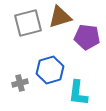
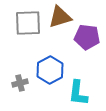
gray square: rotated 12 degrees clockwise
blue hexagon: rotated 12 degrees counterclockwise
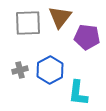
brown triangle: rotated 35 degrees counterclockwise
gray cross: moved 13 px up
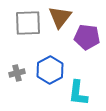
gray cross: moved 3 px left, 3 px down
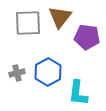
blue hexagon: moved 2 px left, 2 px down
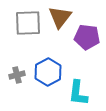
gray cross: moved 2 px down
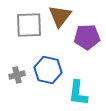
brown triangle: moved 1 px up
gray square: moved 1 px right, 2 px down
purple pentagon: rotated 10 degrees counterclockwise
blue hexagon: moved 2 px up; rotated 20 degrees counterclockwise
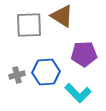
brown triangle: moved 2 px right; rotated 35 degrees counterclockwise
purple pentagon: moved 3 px left, 17 px down
blue hexagon: moved 2 px left, 2 px down; rotated 16 degrees counterclockwise
cyan L-shape: rotated 52 degrees counterclockwise
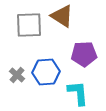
gray cross: rotated 35 degrees counterclockwise
cyan L-shape: rotated 140 degrees counterclockwise
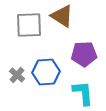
cyan L-shape: moved 5 px right
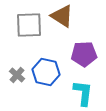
blue hexagon: rotated 16 degrees clockwise
cyan L-shape: rotated 12 degrees clockwise
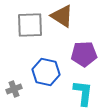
gray square: moved 1 px right
gray cross: moved 3 px left, 14 px down; rotated 28 degrees clockwise
